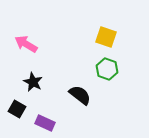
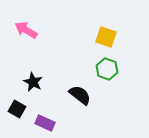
pink arrow: moved 14 px up
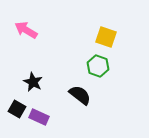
green hexagon: moved 9 px left, 3 px up
purple rectangle: moved 6 px left, 6 px up
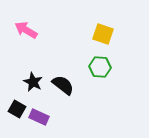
yellow square: moved 3 px left, 3 px up
green hexagon: moved 2 px right, 1 px down; rotated 15 degrees counterclockwise
black semicircle: moved 17 px left, 10 px up
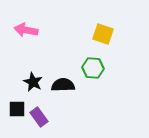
pink arrow: rotated 20 degrees counterclockwise
green hexagon: moved 7 px left, 1 px down
black semicircle: rotated 40 degrees counterclockwise
black square: rotated 30 degrees counterclockwise
purple rectangle: rotated 30 degrees clockwise
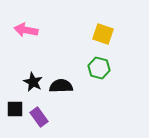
green hexagon: moved 6 px right; rotated 10 degrees clockwise
black semicircle: moved 2 px left, 1 px down
black square: moved 2 px left
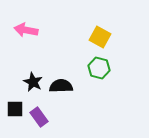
yellow square: moved 3 px left, 3 px down; rotated 10 degrees clockwise
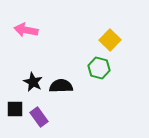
yellow square: moved 10 px right, 3 px down; rotated 15 degrees clockwise
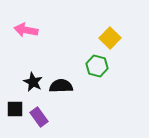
yellow square: moved 2 px up
green hexagon: moved 2 px left, 2 px up
